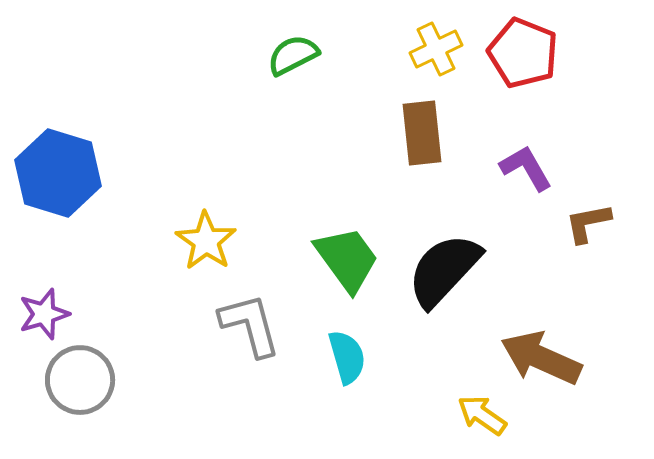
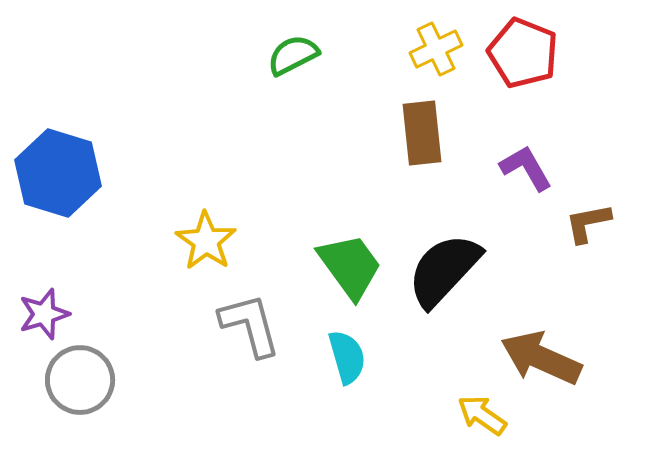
green trapezoid: moved 3 px right, 7 px down
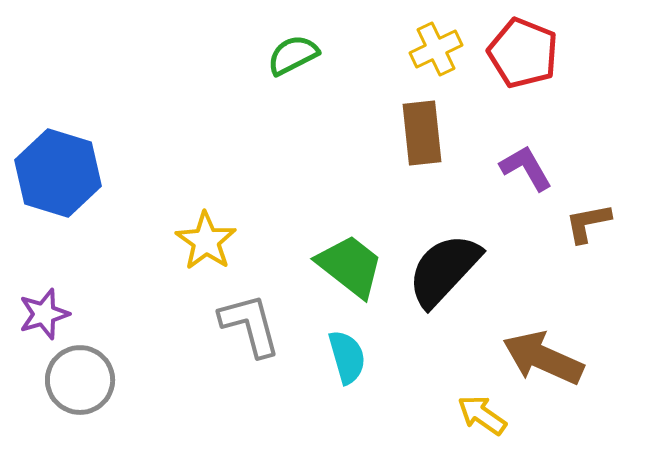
green trapezoid: rotated 16 degrees counterclockwise
brown arrow: moved 2 px right
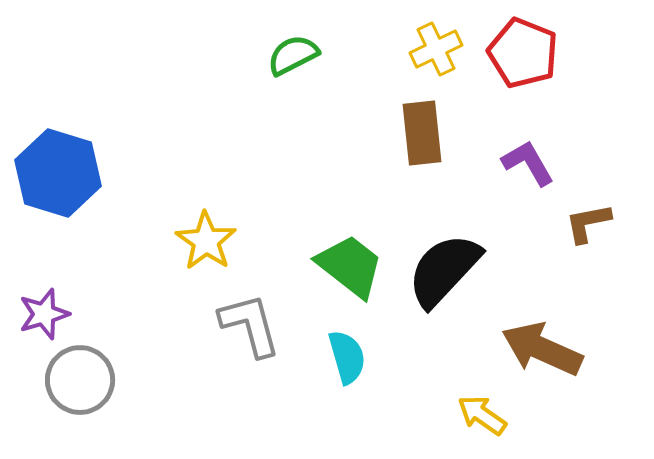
purple L-shape: moved 2 px right, 5 px up
brown arrow: moved 1 px left, 9 px up
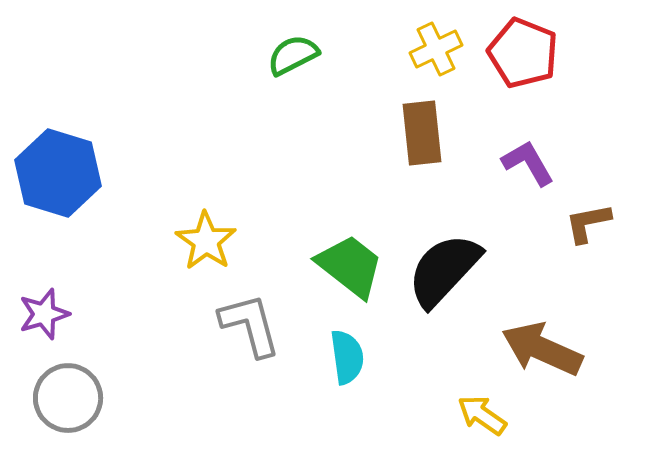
cyan semicircle: rotated 8 degrees clockwise
gray circle: moved 12 px left, 18 px down
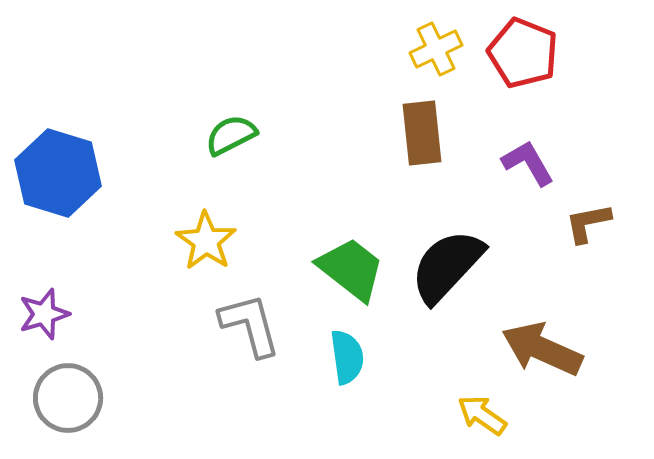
green semicircle: moved 62 px left, 80 px down
green trapezoid: moved 1 px right, 3 px down
black semicircle: moved 3 px right, 4 px up
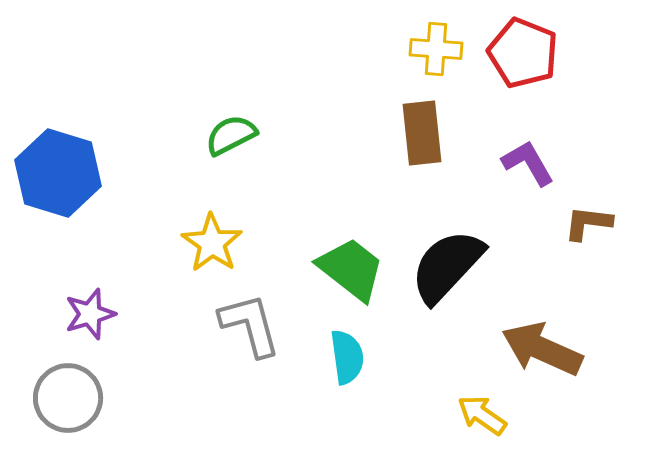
yellow cross: rotated 30 degrees clockwise
brown L-shape: rotated 18 degrees clockwise
yellow star: moved 6 px right, 2 px down
purple star: moved 46 px right
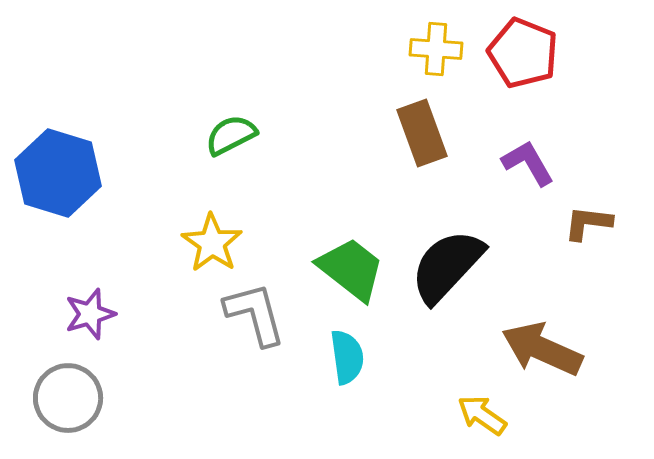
brown rectangle: rotated 14 degrees counterclockwise
gray L-shape: moved 5 px right, 11 px up
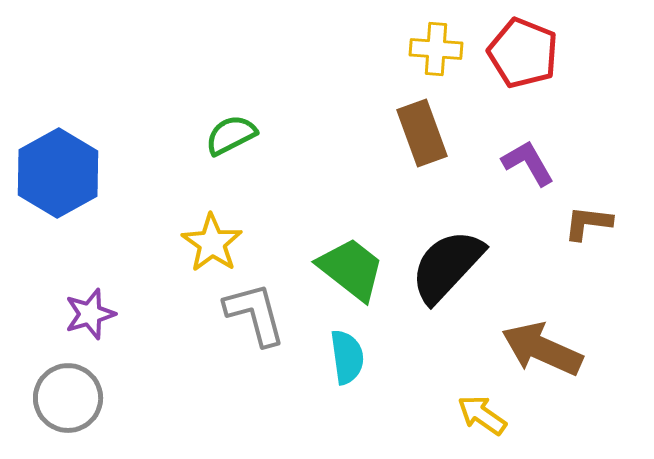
blue hexagon: rotated 14 degrees clockwise
